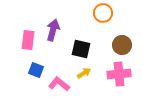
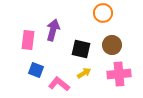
brown circle: moved 10 px left
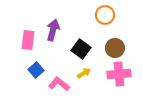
orange circle: moved 2 px right, 2 px down
brown circle: moved 3 px right, 3 px down
black square: rotated 24 degrees clockwise
blue square: rotated 28 degrees clockwise
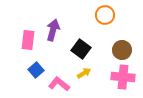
brown circle: moved 7 px right, 2 px down
pink cross: moved 4 px right, 3 px down; rotated 10 degrees clockwise
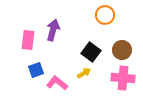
black square: moved 10 px right, 3 px down
blue square: rotated 21 degrees clockwise
pink cross: moved 1 px down
pink L-shape: moved 2 px left, 1 px up
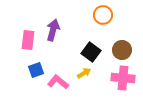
orange circle: moved 2 px left
pink L-shape: moved 1 px right, 1 px up
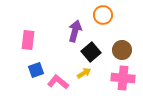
purple arrow: moved 22 px right, 1 px down
black square: rotated 12 degrees clockwise
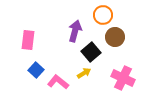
brown circle: moved 7 px left, 13 px up
blue square: rotated 28 degrees counterclockwise
pink cross: rotated 20 degrees clockwise
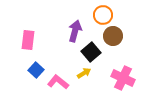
brown circle: moved 2 px left, 1 px up
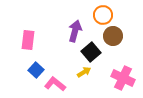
yellow arrow: moved 1 px up
pink L-shape: moved 3 px left, 2 px down
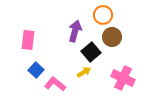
brown circle: moved 1 px left, 1 px down
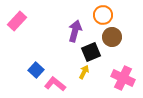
pink rectangle: moved 11 px left, 19 px up; rotated 36 degrees clockwise
black square: rotated 18 degrees clockwise
yellow arrow: rotated 32 degrees counterclockwise
